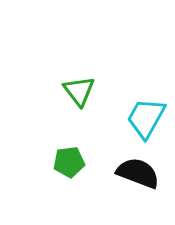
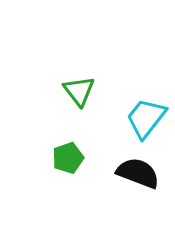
cyan trapezoid: rotated 9 degrees clockwise
green pentagon: moved 1 px left, 4 px up; rotated 12 degrees counterclockwise
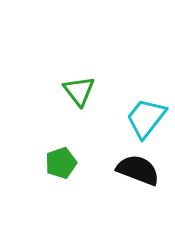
green pentagon: moved 7 px left, 5 px down
black semicircle: moved 3 px up
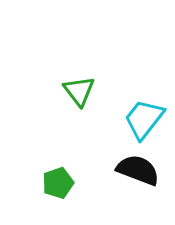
cyan trapezoid: moved 2 px left, 1 px down
green pentagon: moved 3 px left, 20 px down
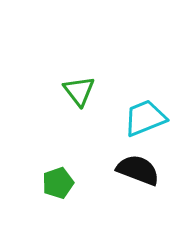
cyan trapezoid: moved 1 px right, 1 px up; rotated 30 degrees clockwise
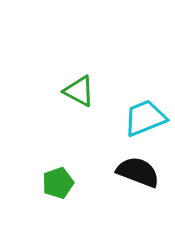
green triangle: rotated 24 degrees counterclockwise
black semicircle: moved 2 px down
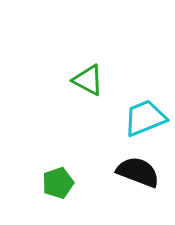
green triangle: moved 9 px right, 11 px up
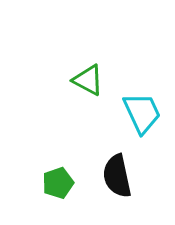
cyan trapezoid: moved 3 px left, 5 px up; rotated 87 degrees clockwise
black semicircle: moved 21 px left, 4 px down; rotated 123 degrees counterclockwise
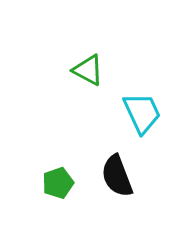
green triangle: moved 10 px up
black semicircle: rotated 9 degrees counterclockwise
